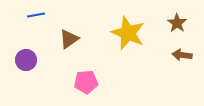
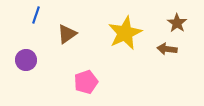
blue line: rotated 60 degrees counterclockwise
yellow star: moved 3 px left; rotated 24 degrees clockwise
brown triangle: moved 2 px left, 5 px up
brown arrow: moved 15 px left, 6 px up
pink pentagon: rotated 15 degrees counterclockwise
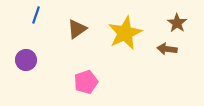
brown triangle: moved 10 px right, 5 px up
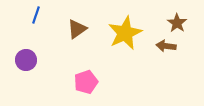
brown arrow: moved 1 px left, 3 px up
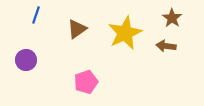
brown star: moved 5 px left, 5 px up
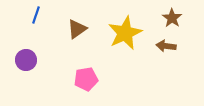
pink pentagon: moved 3 px up; rotated 10 degrees clockwise
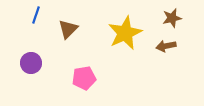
brown star: rotated 24 degrees clockwise
brown triangle: moved 9 px left; rotated 10 degrees counterclockwise
brown arrow: rotated 18 degrees counterclockwise
purple circle: moved 5 px right, 3 px down
pink pentagon: moved 2 px left, 1 px up
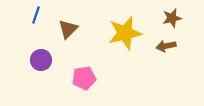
yellow star: rotated 12 degrees clockwise
purple circle: moved 10 px right, 3 px up
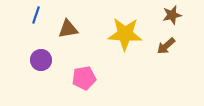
brown star: moved 3 px up
brown triangle: rotated 35 degrees clockwise
yellow star: moved 1 px down; rotated 16 degrees clockwise
brown arrow: rotated 30 degrees counterclockwise
